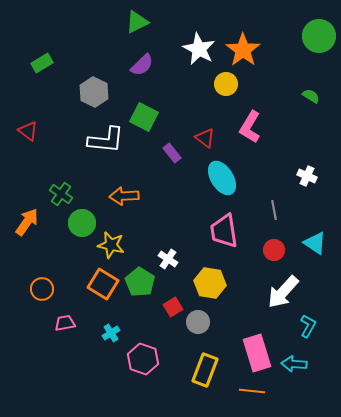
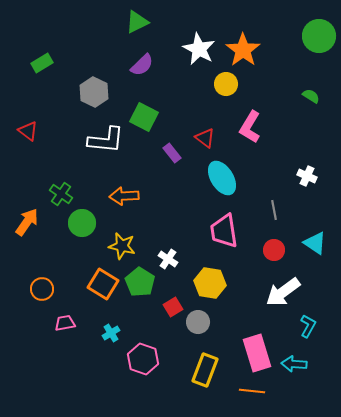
yellow star at (111, 245): moved 11 px right, 1 px down
white arrow at (283, 292): rotated 12 degrees clockwise
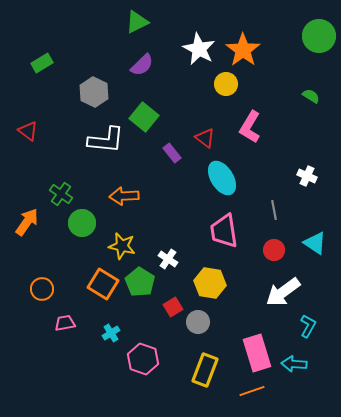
green square at (144, 117): rotated 12 degrees clockwise
orange line at (252, 391): rotated 25 degrees counterclockwise
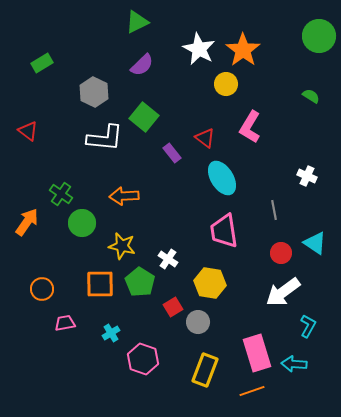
white L-shape at (106, 140): moved 1 px left, 2 px up
red circle at (274, 250): moved 7 px right, 3 px down
orange square at (103, 284): moved 3 px left; rotated 32 degrees counterclockwise
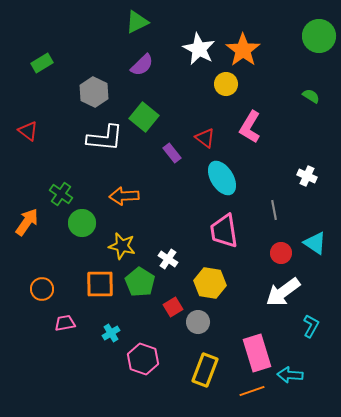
cyan L-shape at (308, 326): moved 3 px right
cyan arrow at (294, 364): moved 4 px left, 11 px down
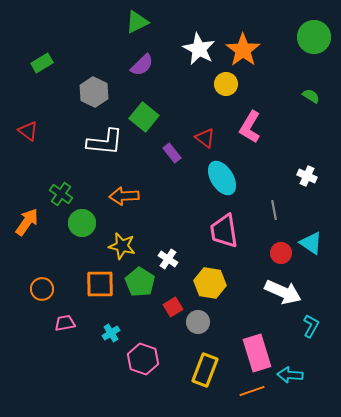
green circle at (319, 36): moved 5 px left, 1 px down
white L-shape at (105, 138): moved 4 px down
cyan triangle at (315, 243): moved 4 px left
white arrow at (283, 292): rotated 120 degrees counterclockwise
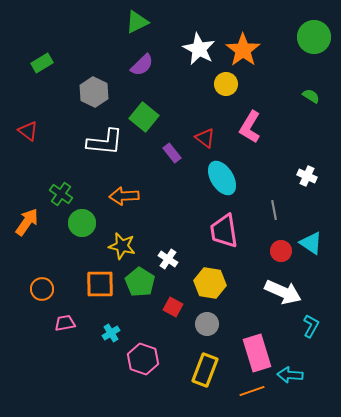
red circle at (281, 253): moved 2 px up
red square at (173, 307): rotated 30 degrees counterclockwise
gray circle at (198, 322): moved 9 px right, 2 px down
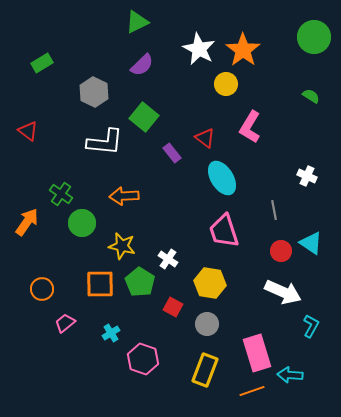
pink trapezoid at (224, 231): rotated 9 degrees counterclockwise
pink trapezoid at (65, 323): rotated 30 degrees counterclockwise
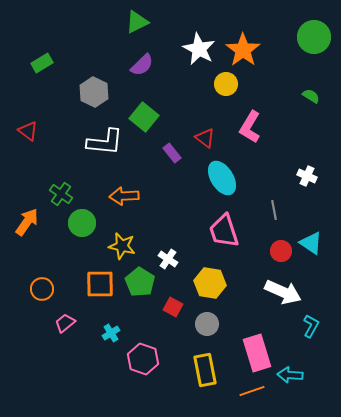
yellow rectangle at (205, 370): rotated 32 degrees counterclockwise
